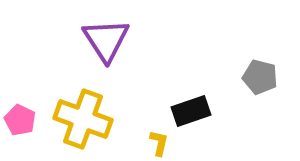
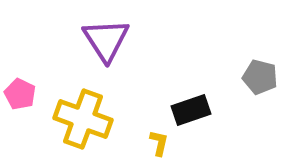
black rectangle: moved 1 px up
pink pentagon: moved 26 px up
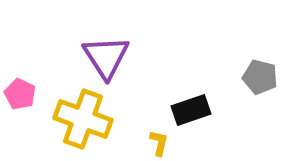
purple triangle: moved 17 px down
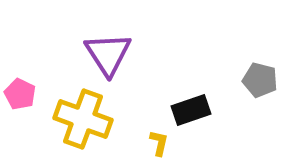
purple triangle: moved 2 px right, 3 px up
gray pentagon: moved 3 px down
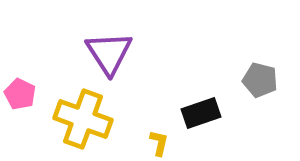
purple triangle: moved 1 px right, 1 px up
black rectangle: moved 10 px right, 3 px down
